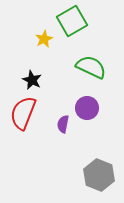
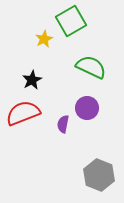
green square: moved 1 px left
black star: rotated 18 degrees clockwise
red semicircle: rotated 48 degrees clockwise
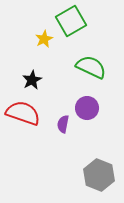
red semicircle: rotated 40 degrees clockwise
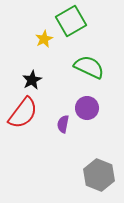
green semicircle: moved 2 px left
red semicircle: rotated 108 degrees clockwise
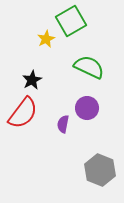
yellow star: moved 2 px right
gray hexagon: moved 1 px right, 5 px up
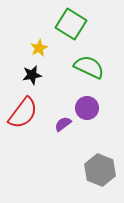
green square: moved 3 px down; rotated 28 degrees counterclockwise
yellow star: moved 7 px left, 9 px down
black star: moved 5 px up; rotated 18 degrees clockwise
purple semicircle: rotated 42 degrees clockwise
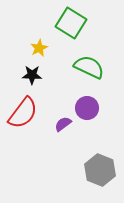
green square: moved 1 px up
black star: rotated 12 degrees clockwise
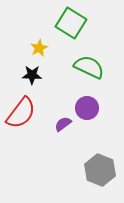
red semicircle: moved 2 px left
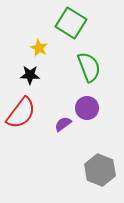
yellow star: rotated 18 degrees counterclockwise
green semicircle: rotated 44 degrees clockwise
black star: moved 2 px left
